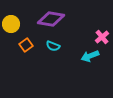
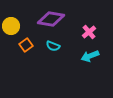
yellow circle: moved 2 px down
pink cross: moved 13 px left, 5 px up
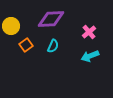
purple diamond: rotated 12 degrees counterclockwise
cyan semicircle: rotated 88 degrees counterclockwise
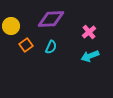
cyan semicircle: moved 2 px left, 1 px down
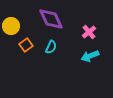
purple diamond: rotated 68 degrees clockwise
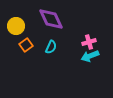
yellow circle: moved 5 px right
pink cross: moved 10 px down; rotated 24 degrees clockwise
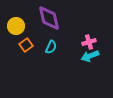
purple diamond: moved 2 px left, 1 px up; rotated 12 degrees clockwise
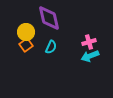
yellow circle: moved 10 px right, 6 px down
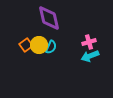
yellow circle: moved 13 px right, 13 px down
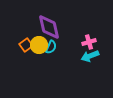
purple diamond: moved 9 px down
